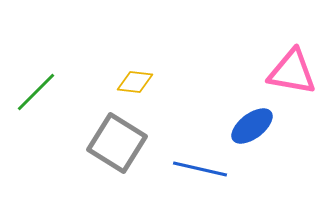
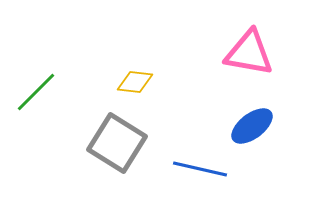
pink triangle: moved 43 px left, 19 px up
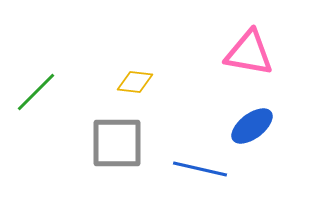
gray square: rotated 32 degrees counterclockwise
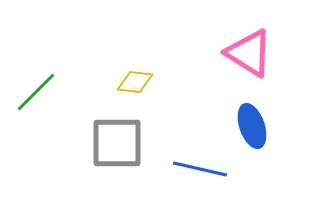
pink triangle: rotated 22 degrees clockwise
blue ellipse: rotated 72 degrees counterclockwise
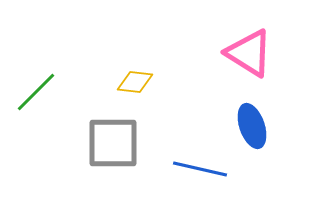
gray square: moved 4 px left
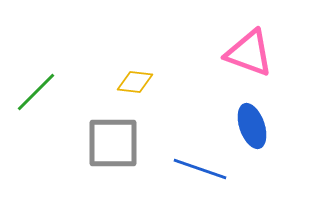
pink triangle: rotated 12 degrees counterclockwise
blue line: rotated 6 degrees clockwise
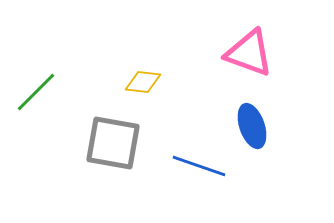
yellow diamond: moved 8 px right
gray square: rotated 10 degrees clockwise
blue line: moved 1 px left, 3 px up
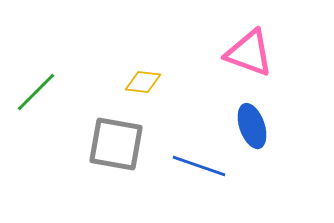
gray square: moved 3 px right, 1 px down
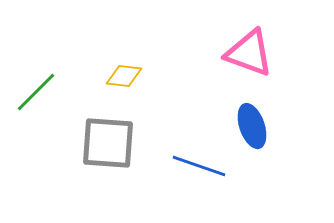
yellow diamond: moved 19 px left, 6 px up
gray square: moved 8 px left, 1 px up; rotated 6 degrees counterclockwise
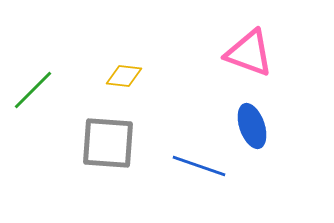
green line: moved 3 px left, 2 px up
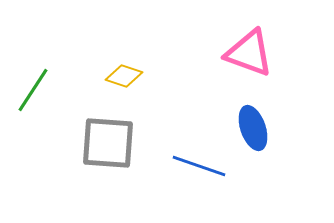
yellow diamond: rotated 12 degrees clockwise
green line: rotated 12 degrees counterclockwise
blue ellipse: moved 1 px right, 2 px down
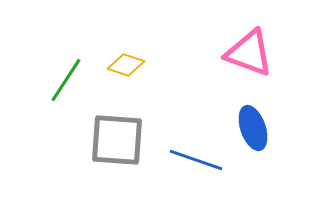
yellow diamond: moved 2 px right, 11 px up
green line: moved 33 px right, 10 px up
gray square: moved 9 px right, 3 px up
blue line: moved 3 px left, 6 px up
